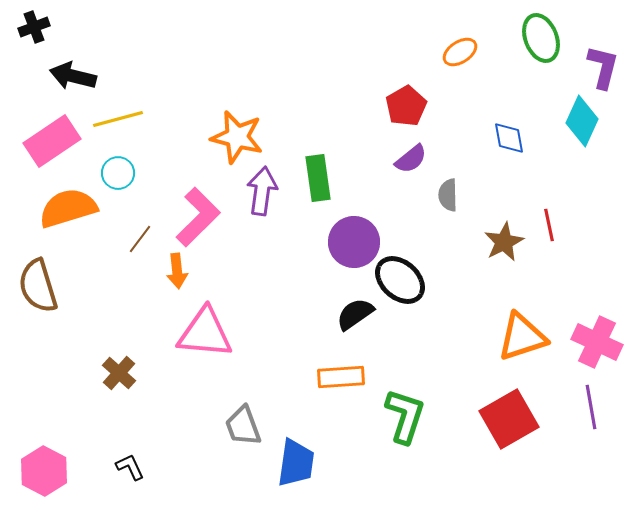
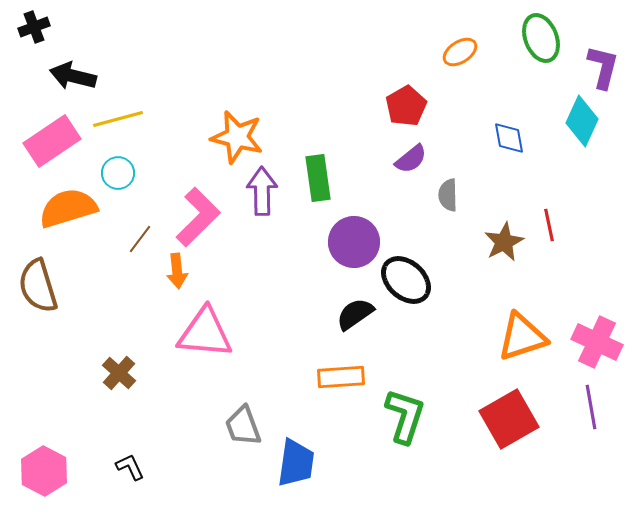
purple arrow: rotated 9 degrees counterclockwise
black ellipse: moved 6 px right
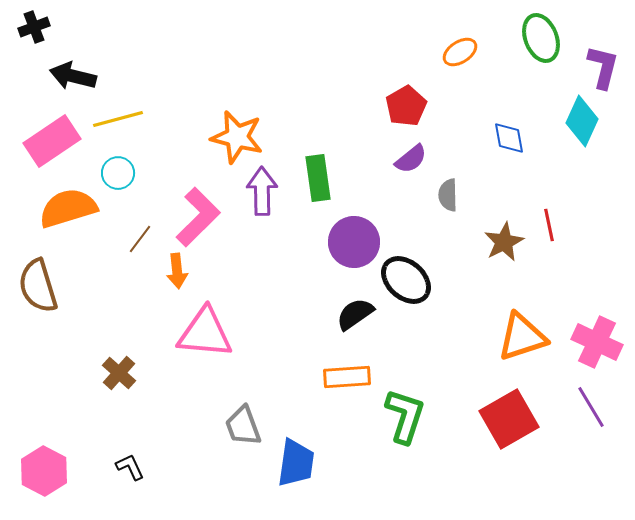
orange rectangle: moved 6 px right
purple line: rotated 21 degrees counterclockwise
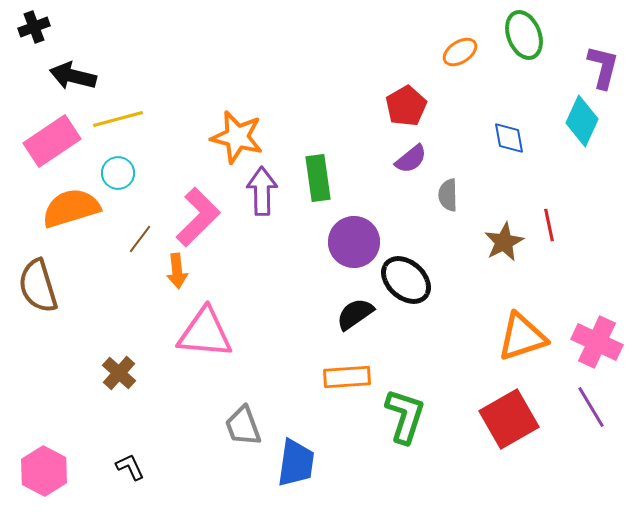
green ellipse: moved 17 px left, 3 px up
orange semicircle: moved 3 px right
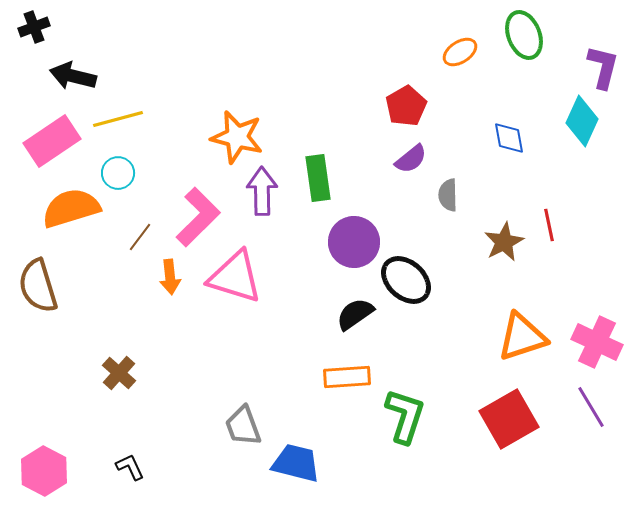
brown line: moved 2 px up
orange arrow: moved 7 px left, 6 px down
pink triangle: moved 30 px right, 56 px up; rotated 12 degrees clockwise
blue trapezoid: rotated 84 degrees counterclockwise
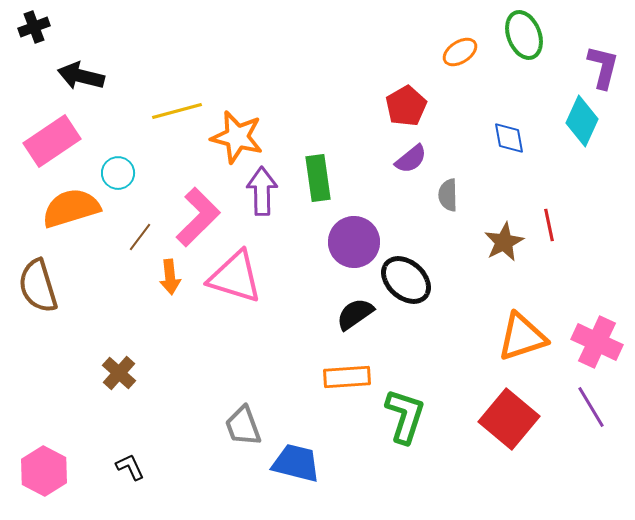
black arrow: moved 8 px right
yellow line: moved 59 px right, 8 px up
red square: rotated 20 degrees counterclockwise
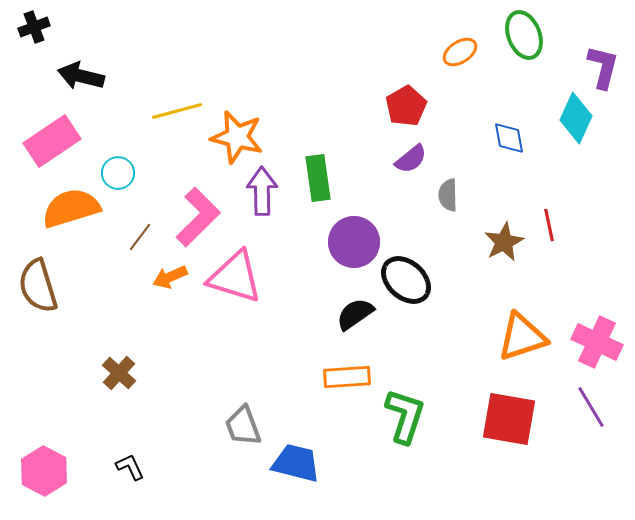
cyan diamond: moved 6 px left, 3 px up
orange arrow: rotated 72 degrees clockwise
red square: rotated 30 degrees counterclockwise
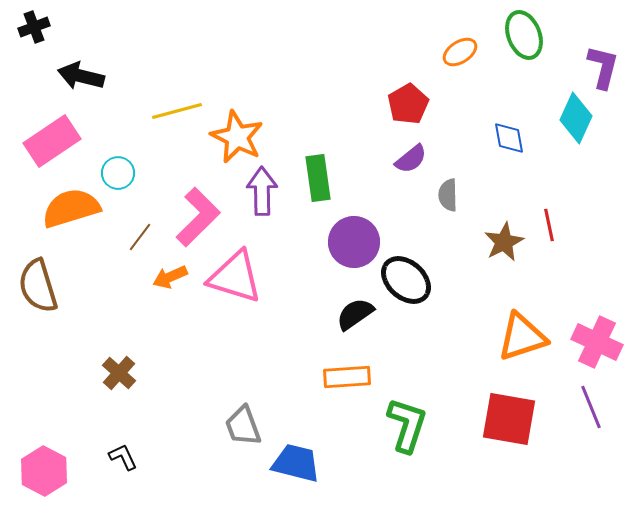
red pentagon: moved 2 px right, 2 px up
orange star: rotated 12 degrees clockwise
purple line: rotated 9 degrees clockwise
green L-shape: moved 2 px right, 9 px down
black L-shape: moved 7 px left, 10 px up
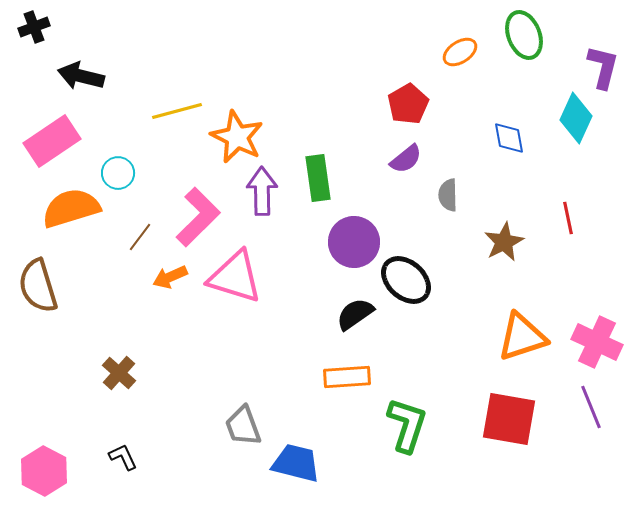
purple semicircle: moved 5 px left
red line: moved 19 px right, 7 px up
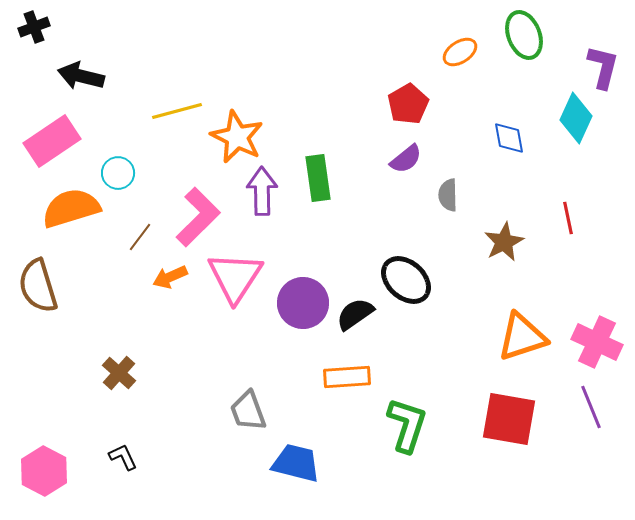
purple circle: moved 51 px left, 61 px down
pink triangle: rotated 46 degrees clockwise
gray trapezoid: moved 5 px right, 15 px up
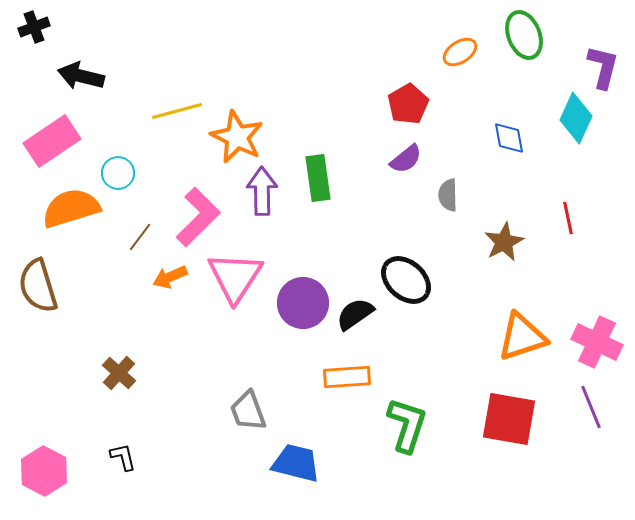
black L-shape: rotated 12 degrees clockwise
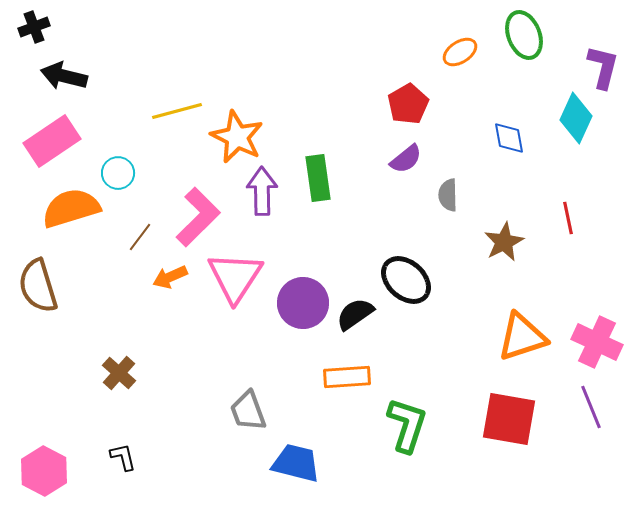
black arrow: moved 17 px left
